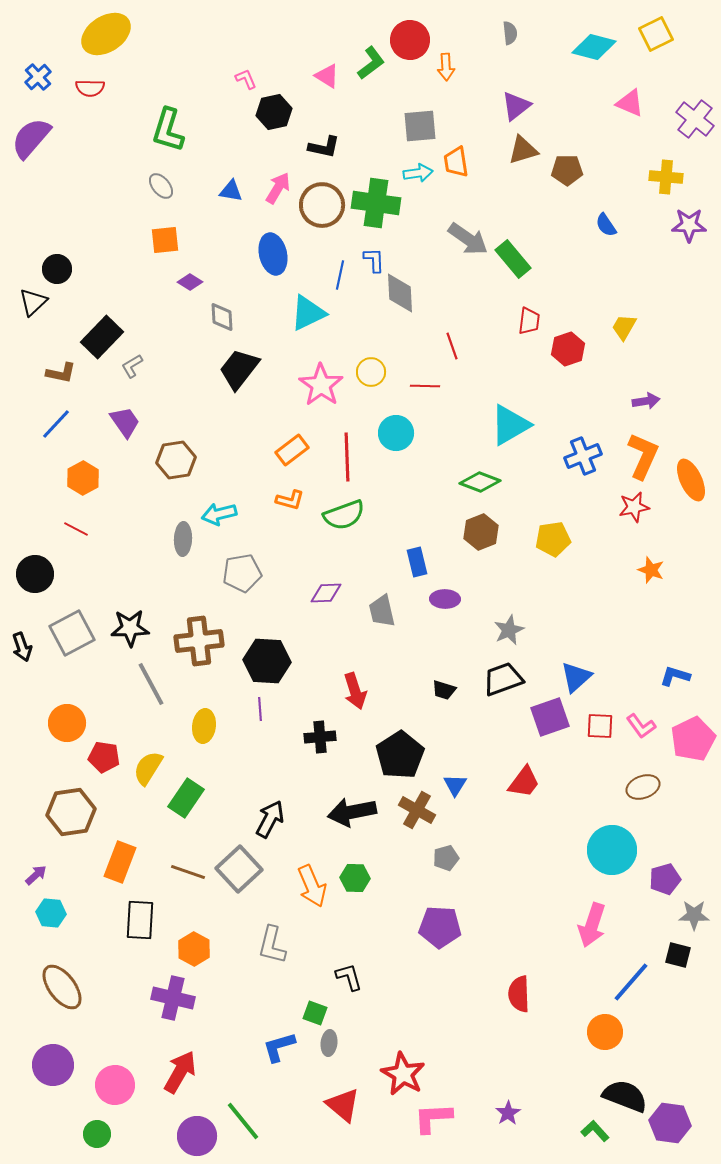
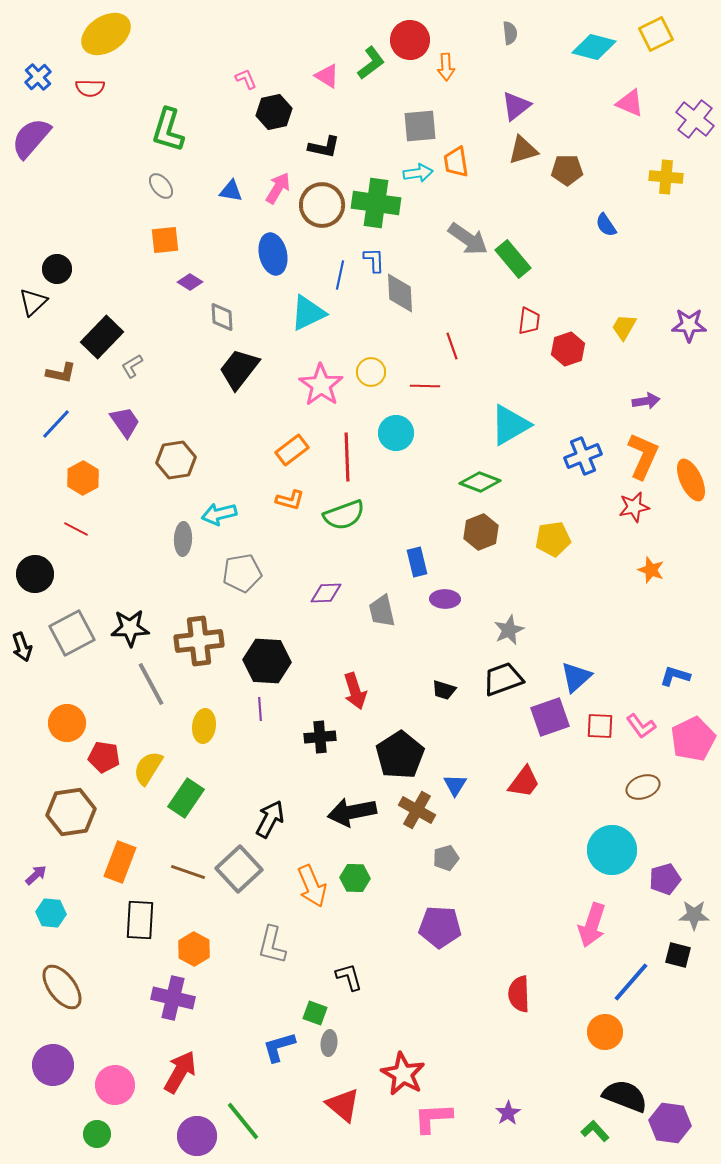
purple star at (689, 225): moved 100 px down
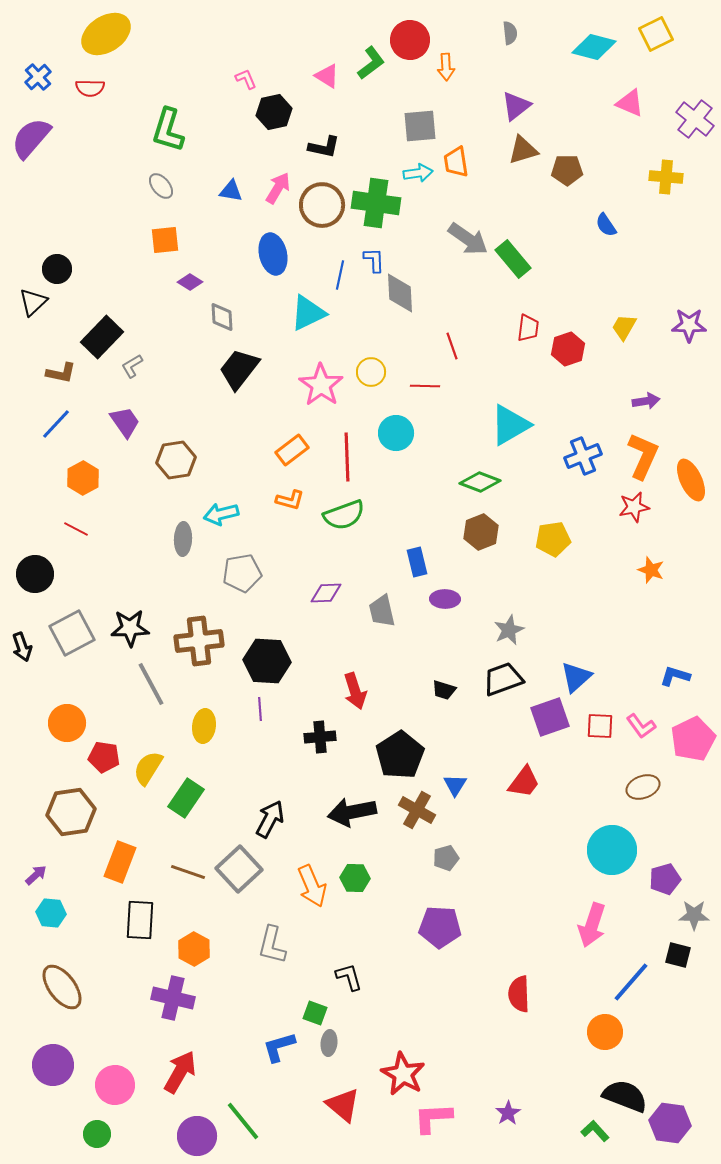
red trapezoid at (529, 321): moved 1 px left, 7 px down
cyan arrow at (219, 514): moved 2 px right
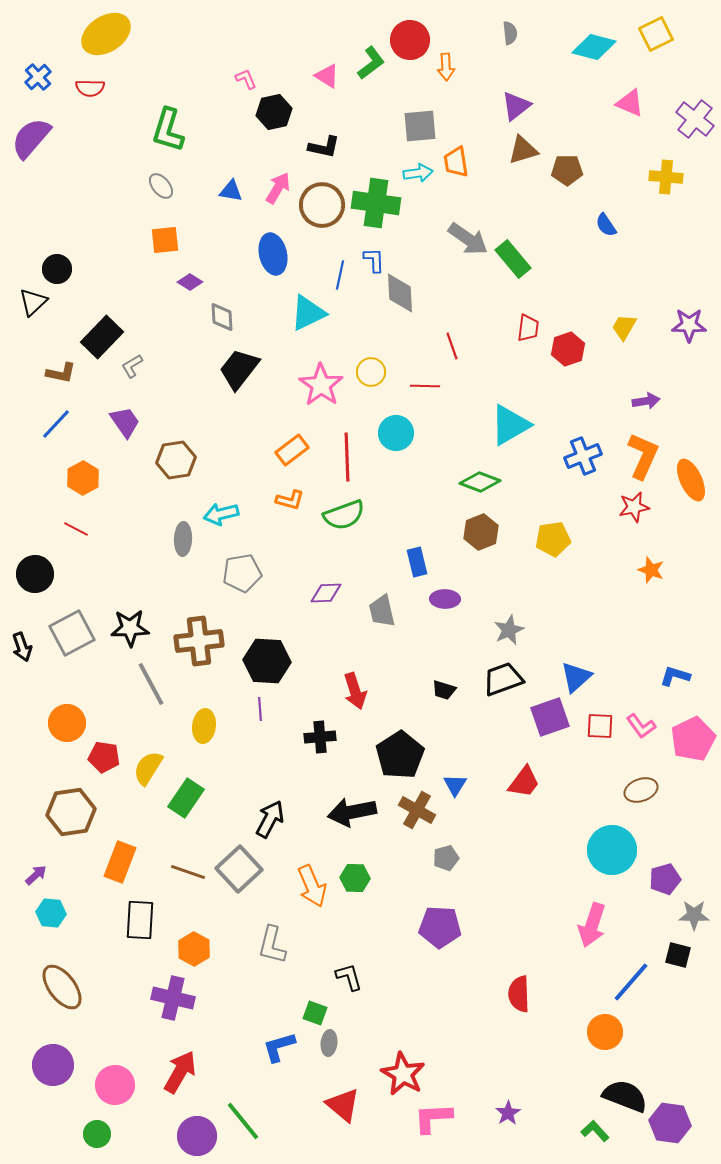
brown ellipse at (643, 787): moved 2 px left, 3 px down
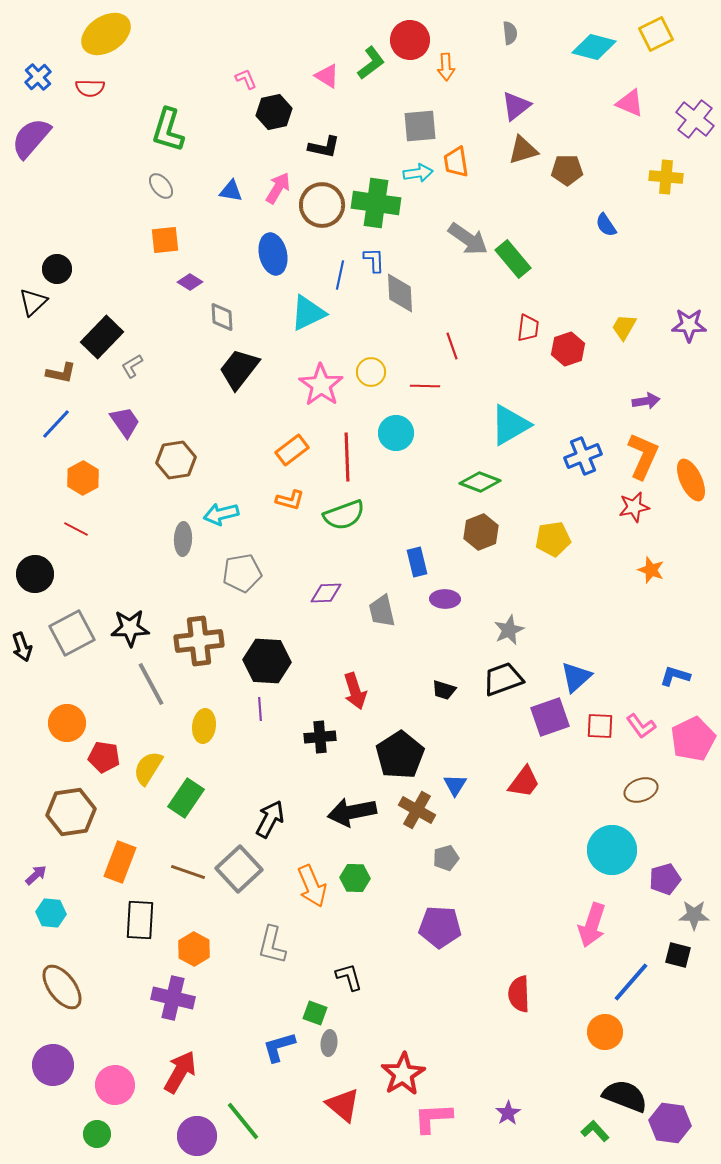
red star at (403, 1074): rotated 12 degrees clockwise
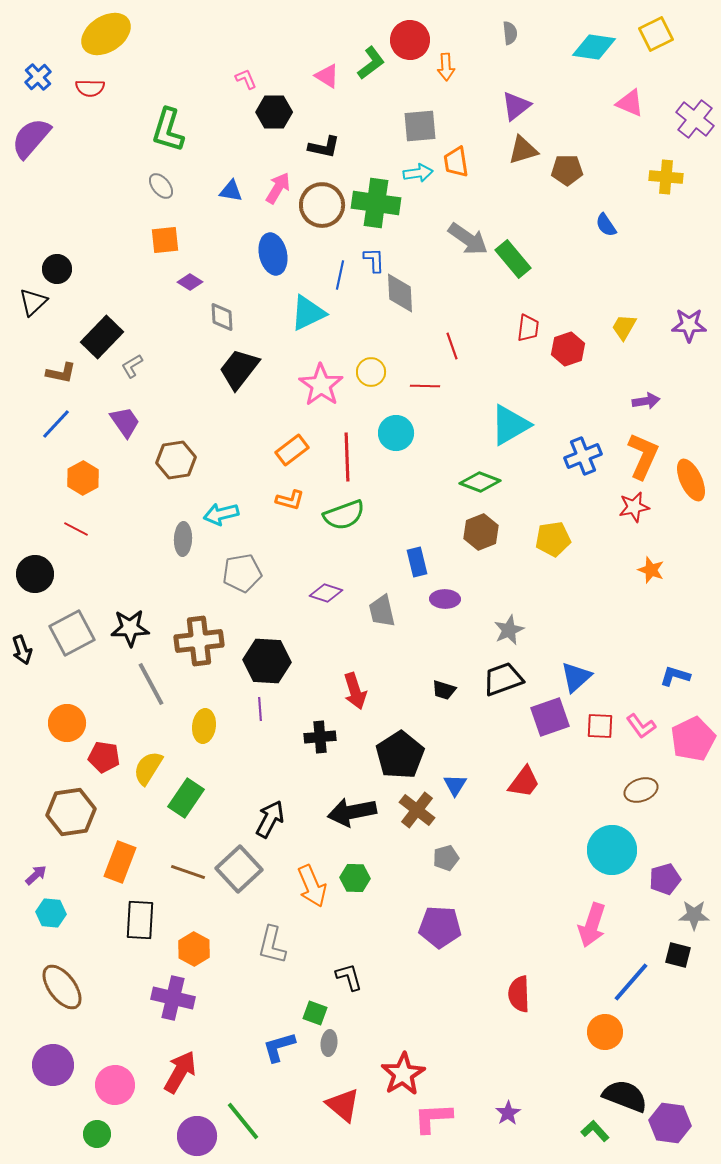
cyan diamond at (594, 47): rotated 6 degrees counterclockwise
black hexagon at (274, 112): rotated 12 degrees clockwise
purple diamond at (326, 593): rotated 20 degrees clockwise
black arrow at (22, 647): moved 3 px down
brown cross at (417, 810): rotated 9 degrees clockwise
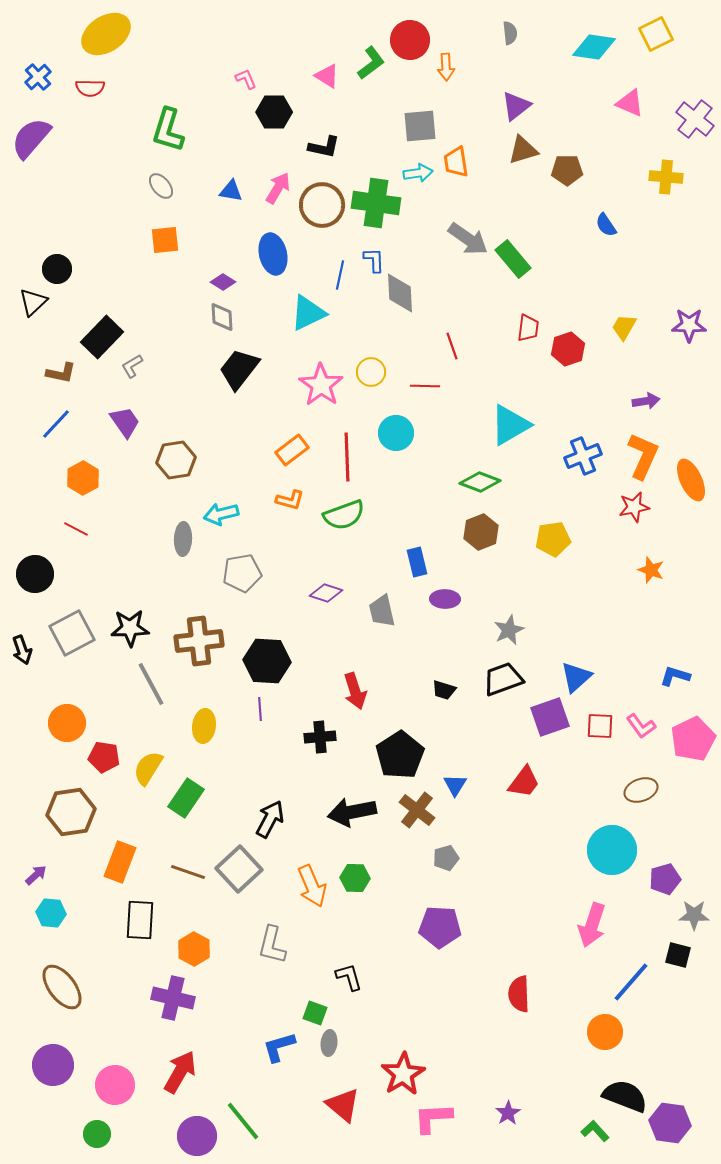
purple diamond at (190, 282): moved 33 px right
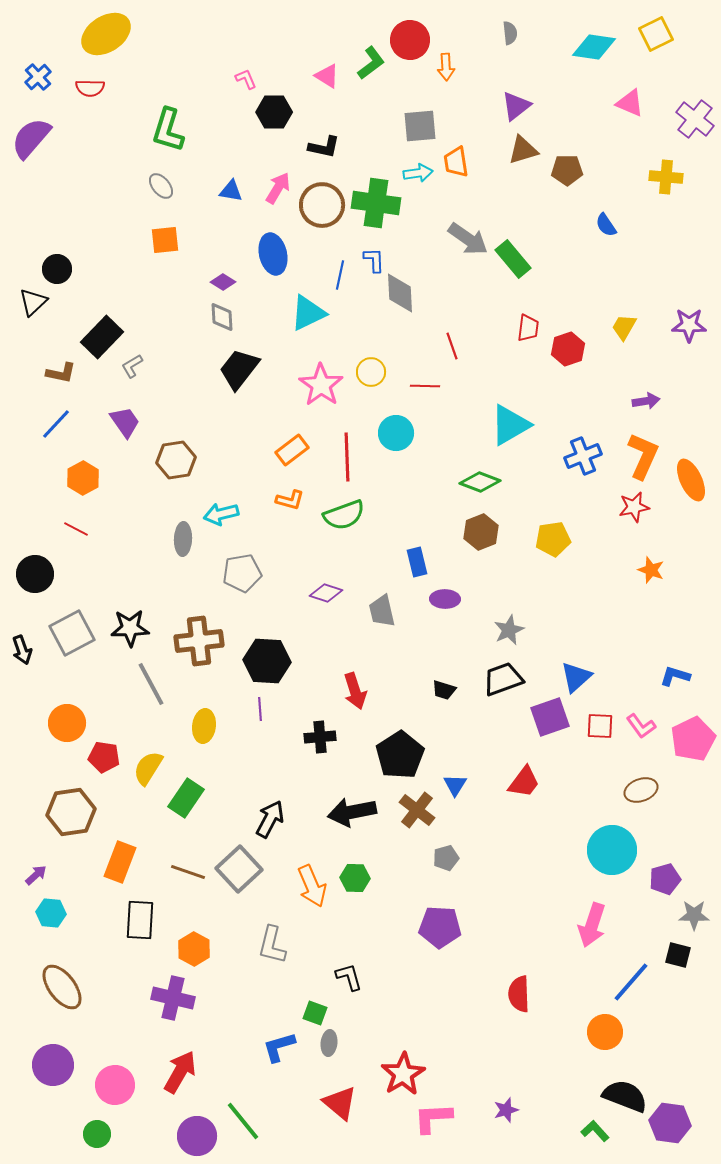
red triangle at (343, 1105): moved 3 px left, 2 px up
purple star at (508, 1113): moved 2 px left, 3 px up; rotated 15 degrees clockwise
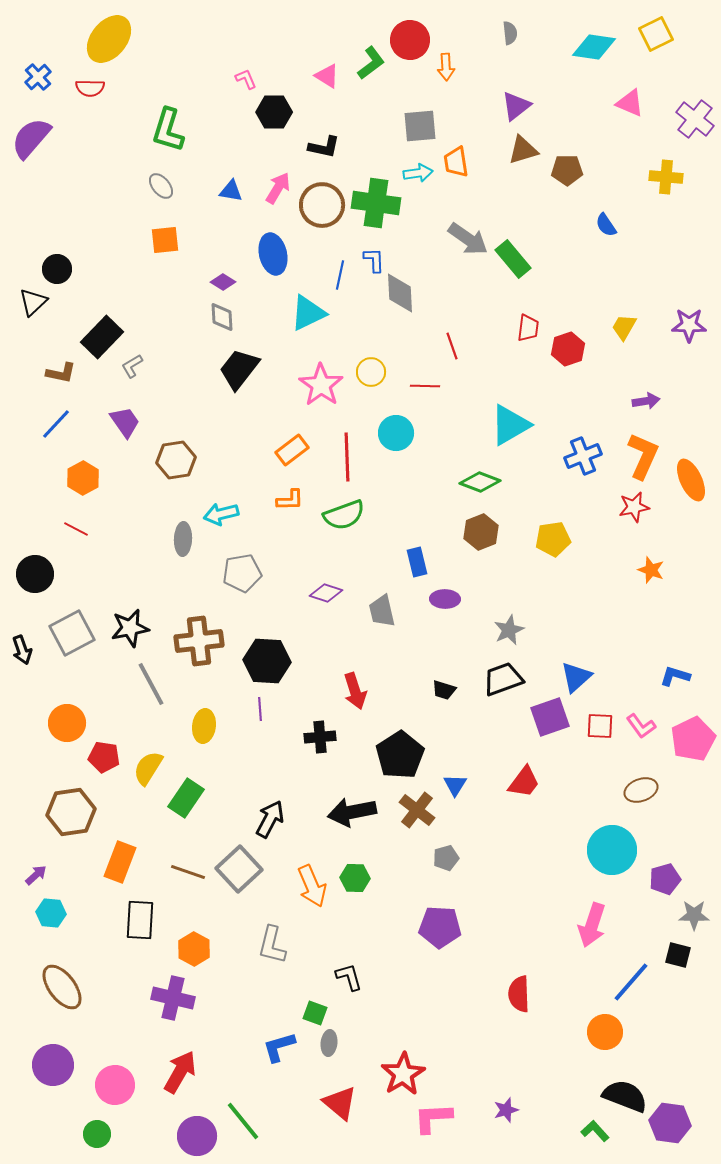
yellow ellipse at (106, 34): moved 3 px right, 5 px down; rotated 18 degrees counterclockwise
orange L-shape at (290, 500): rotated 16 degrees counterclockwise
black star at (130, 628): rotated 9 degrees counterclockwise
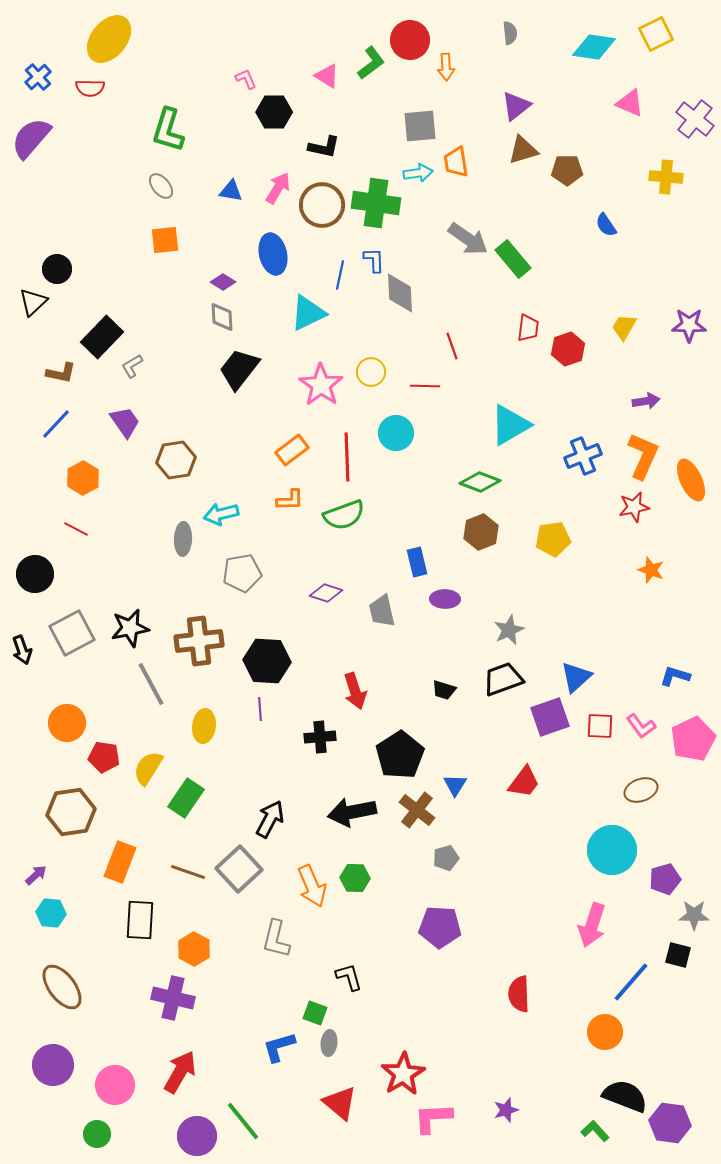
gray L-shape at (272, 945): moved 4 px right, 6 px up
